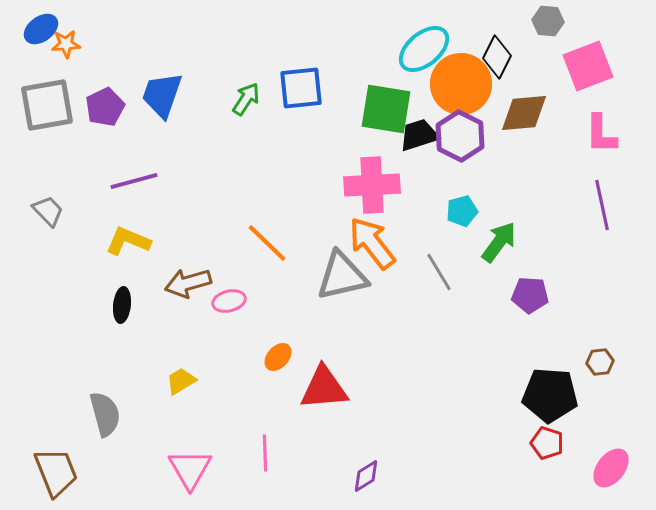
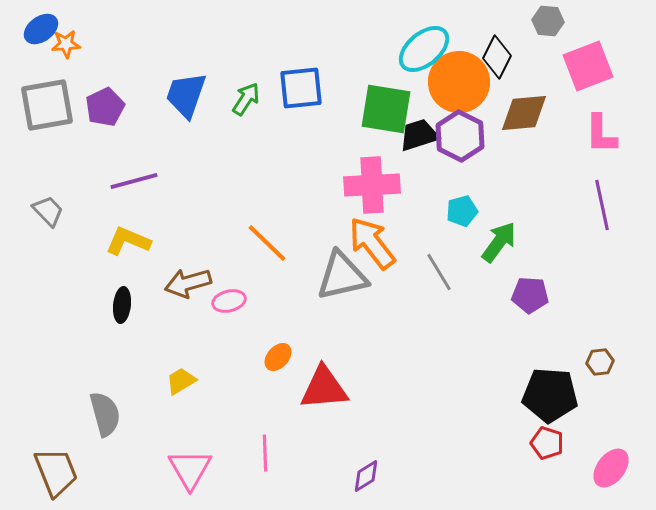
orange circle at (461, 84): moved 2 px left, 2 px up
blue trapezoid at (162, 95): moved 24 px right
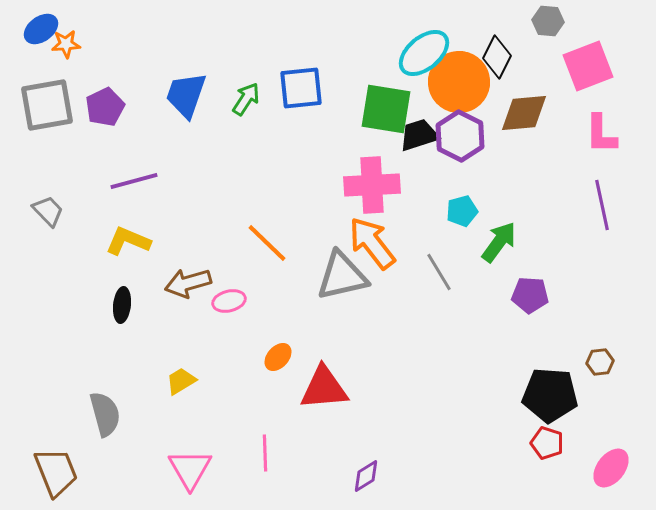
cyan ellipse at (424, 49): moved 4 px down
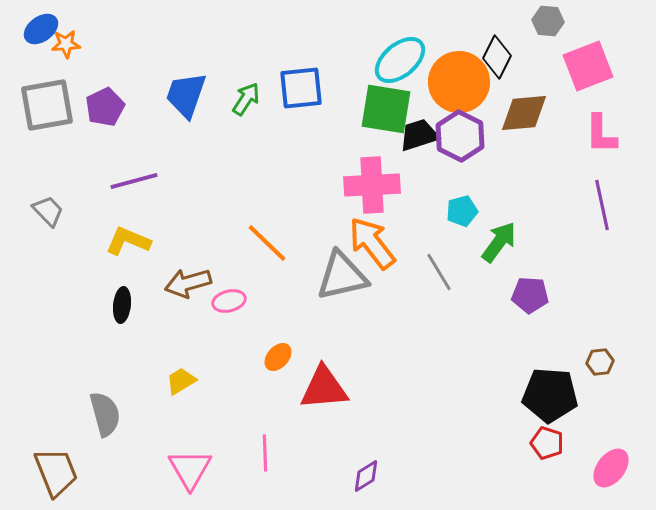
cyan ellipse at (424, 53): moved 24 px left, 7 px down
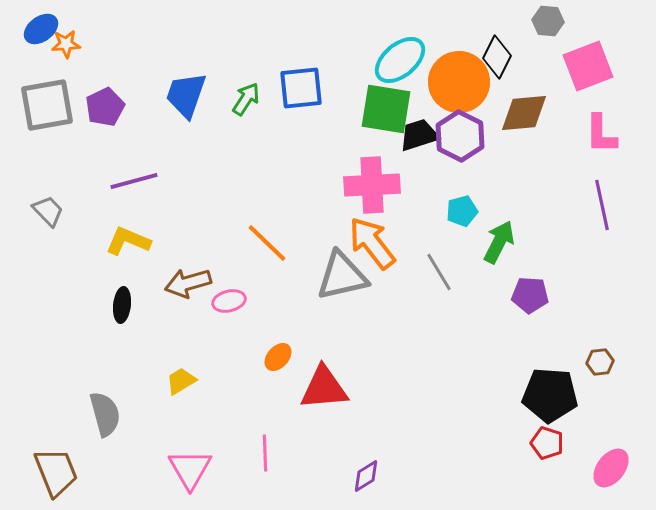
green arrow at (499, 242): rotated 9 degrees counterclockwise
